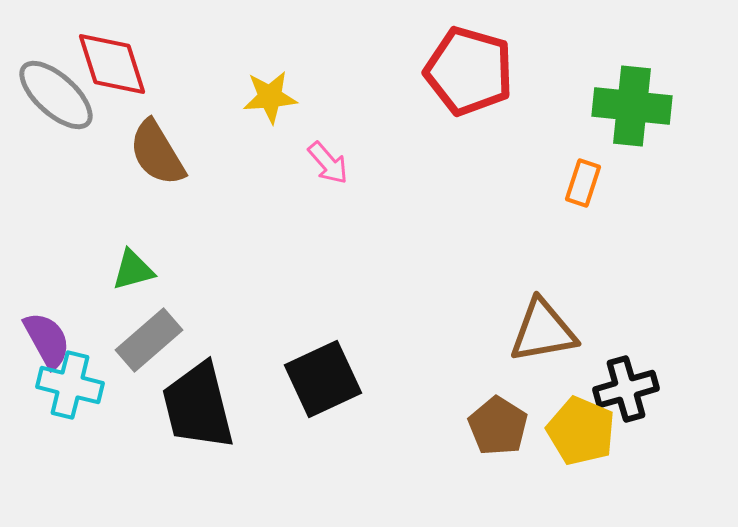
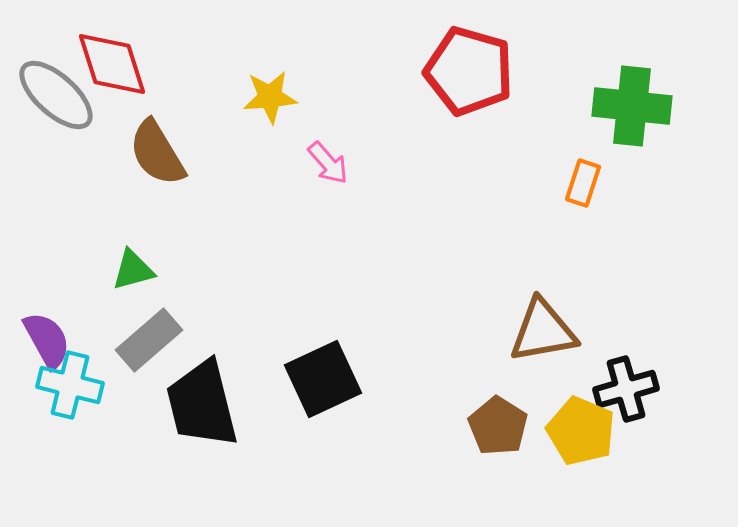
black trapezoid: moved 4 px right, 2 px up
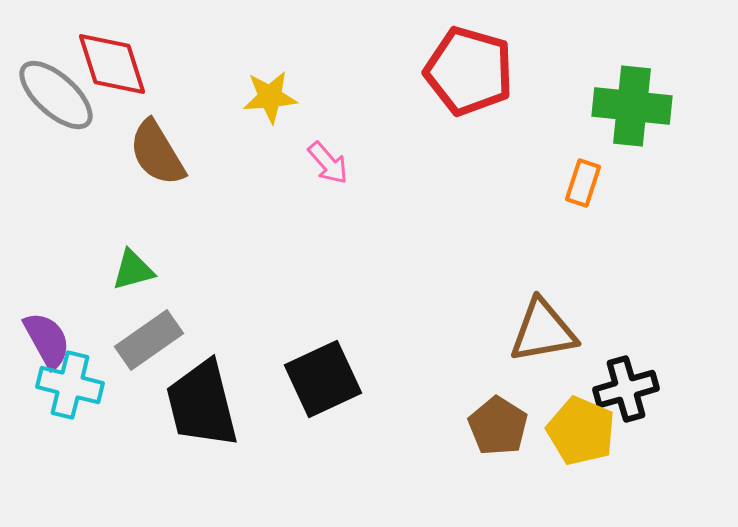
gray rectangle: rotated 6 degrees clockwise
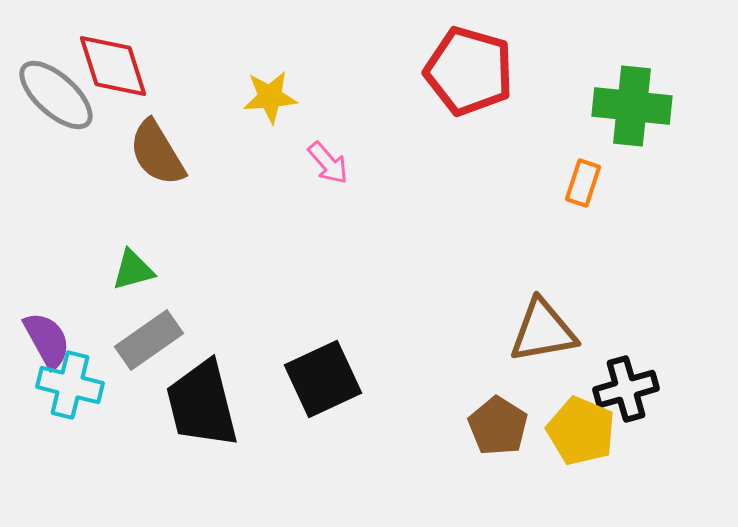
red diamond: moved 1 px right, 2 px down
